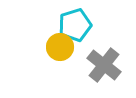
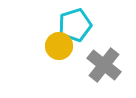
yellow circle: moved 1 px left, 1 px up
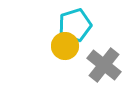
yellow circle: moved 6 px right
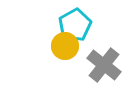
cyan pentagon: rotated 12 degrees counterclockwise
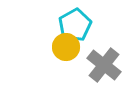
yellow circle: moved 1 px right, 1 px down
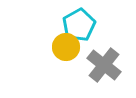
cyan pentagon: moved 4 px right
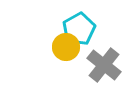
cyan pentagon: moved 4 px down
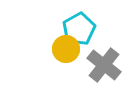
yellow circle: moved 2 px down
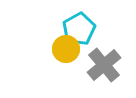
gray cross: rotated 12 degrees clockwise
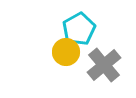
yellow circle: moved 3 px down
